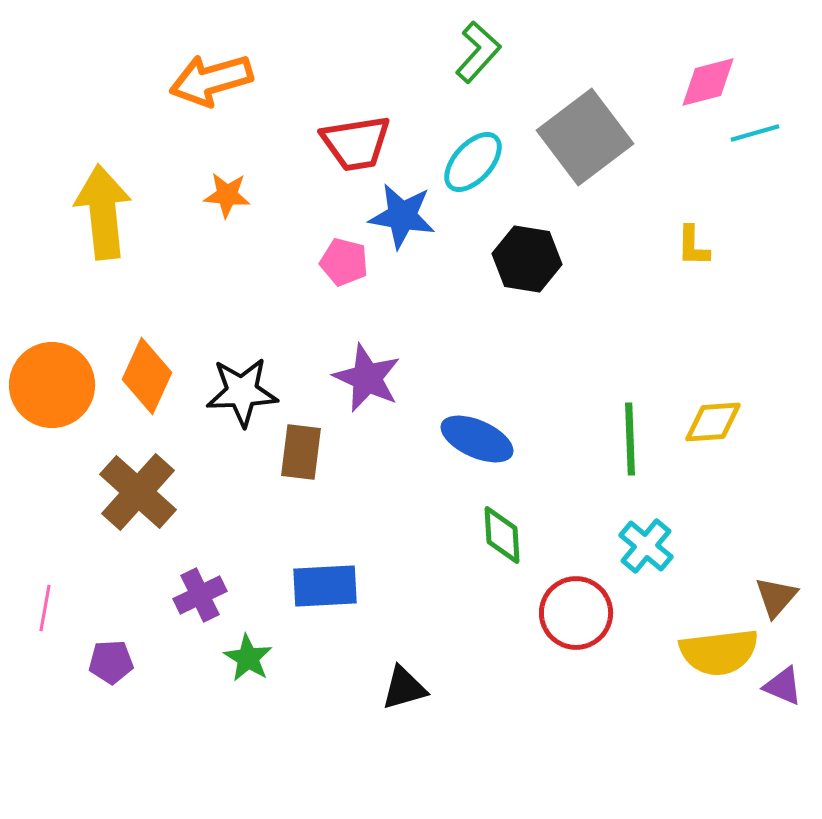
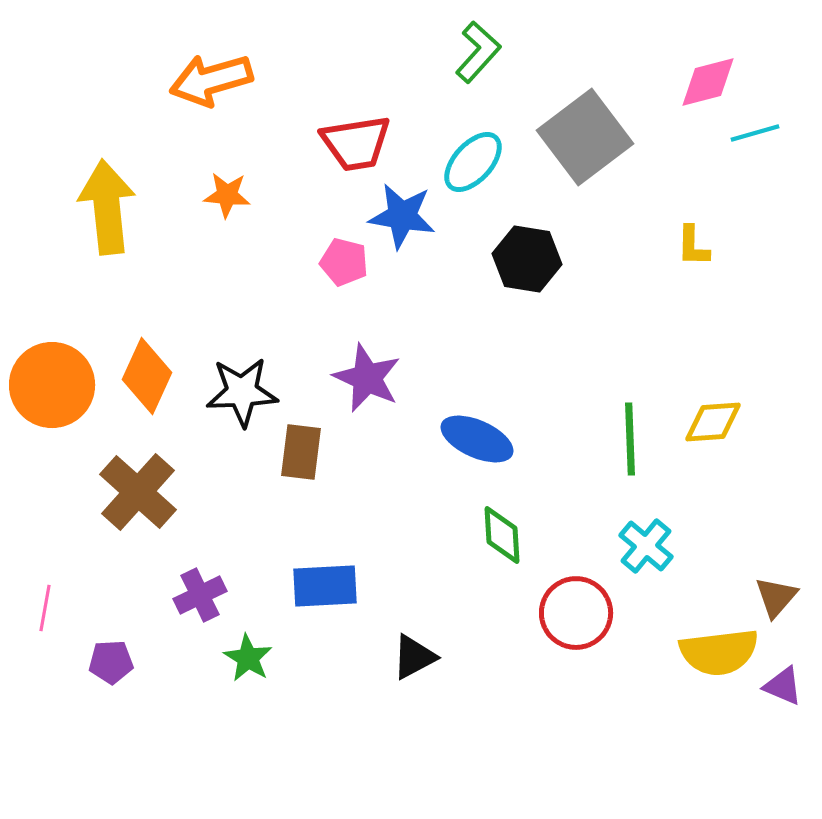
yellow arrow: moved 4 px right, 5 px up
black triangle: moved 10 px right, 31 px up; rotated 12 degrees counterclockwise
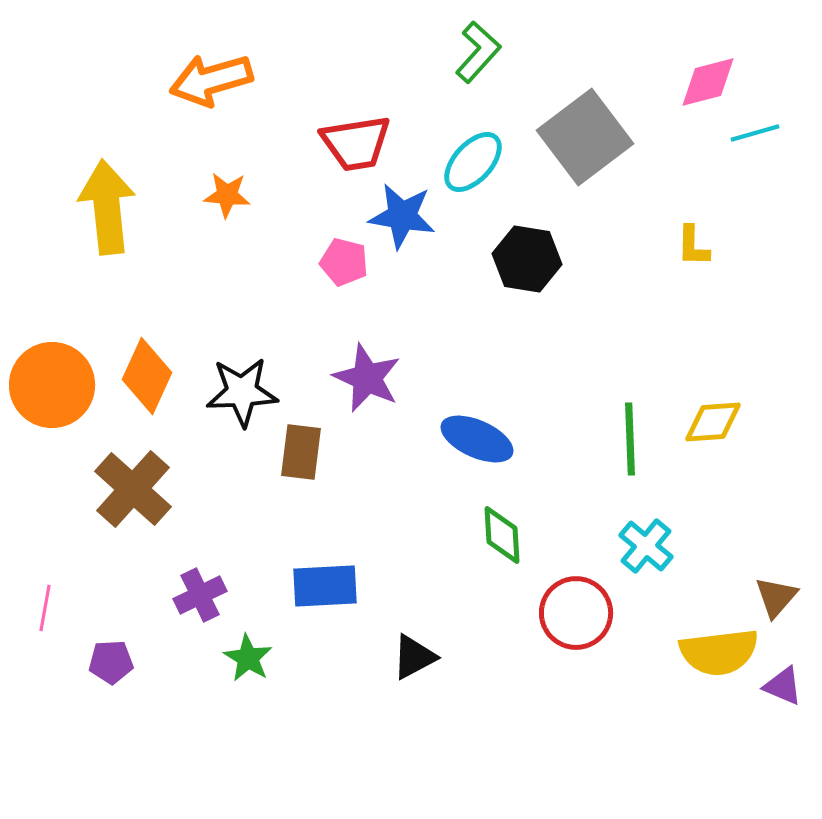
brown cross: moved 5 px left, 3 px up
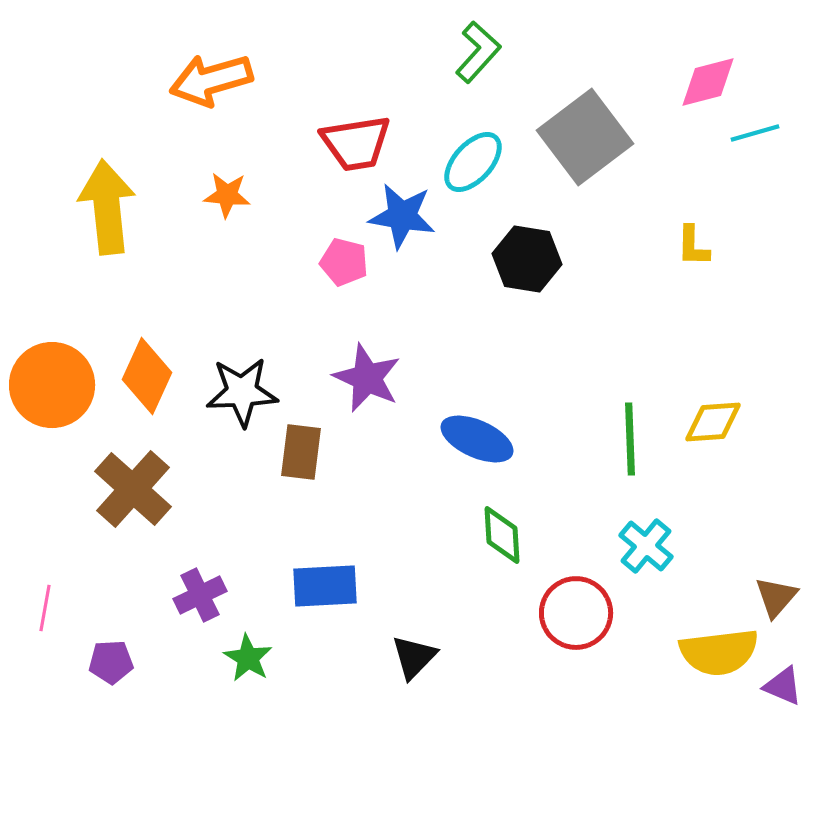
black triangle: rotated 18 degrees counterclockwise
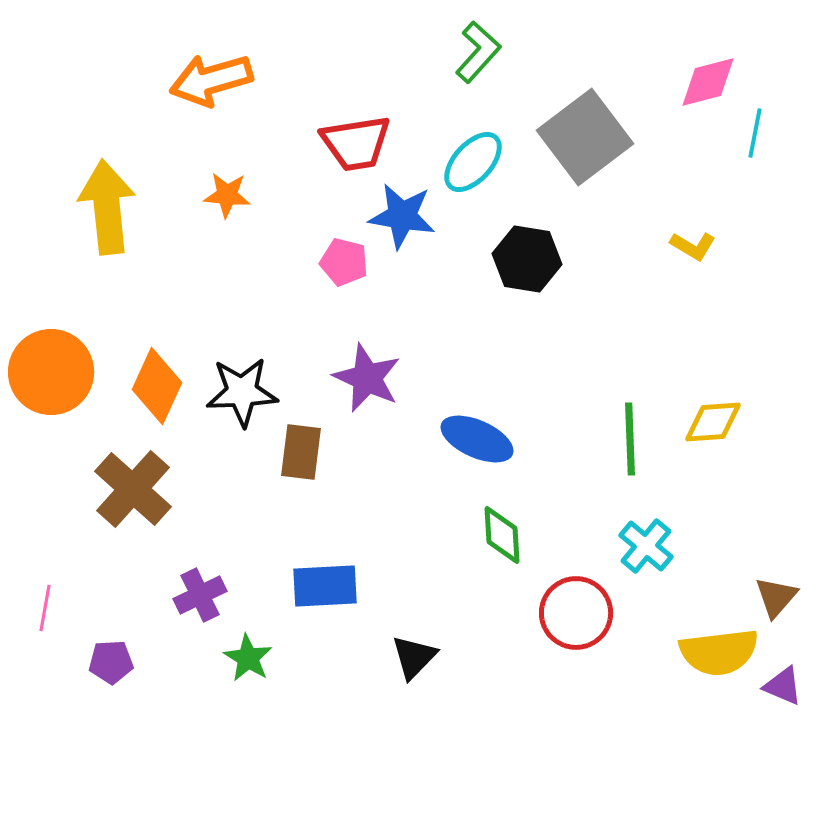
cyan line: rotated 63 degrees counterclockwise
yellow L-shape: rotated 60 degrees counterclockwise
orange diamond: moved 10 px right, 10 px down
orange circle: moved 1 px left, 13 px up
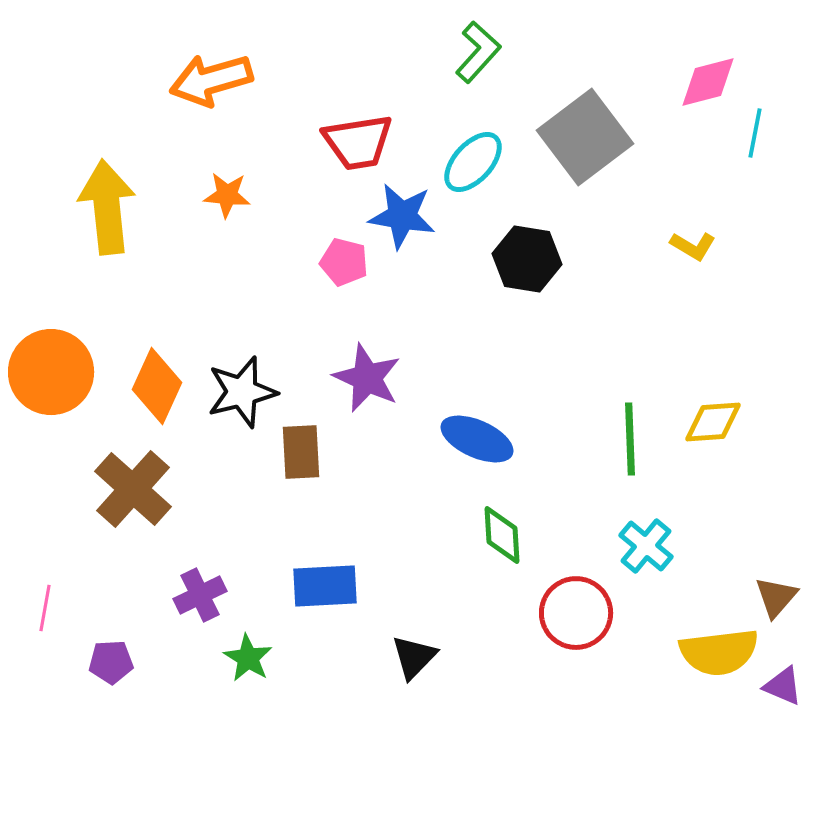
red trapezoid: moved 2 px right, 1 px up
black star: rotated 12 degrees counterclockwise
brown rectangle: rotated 10 degrees counterclockwise
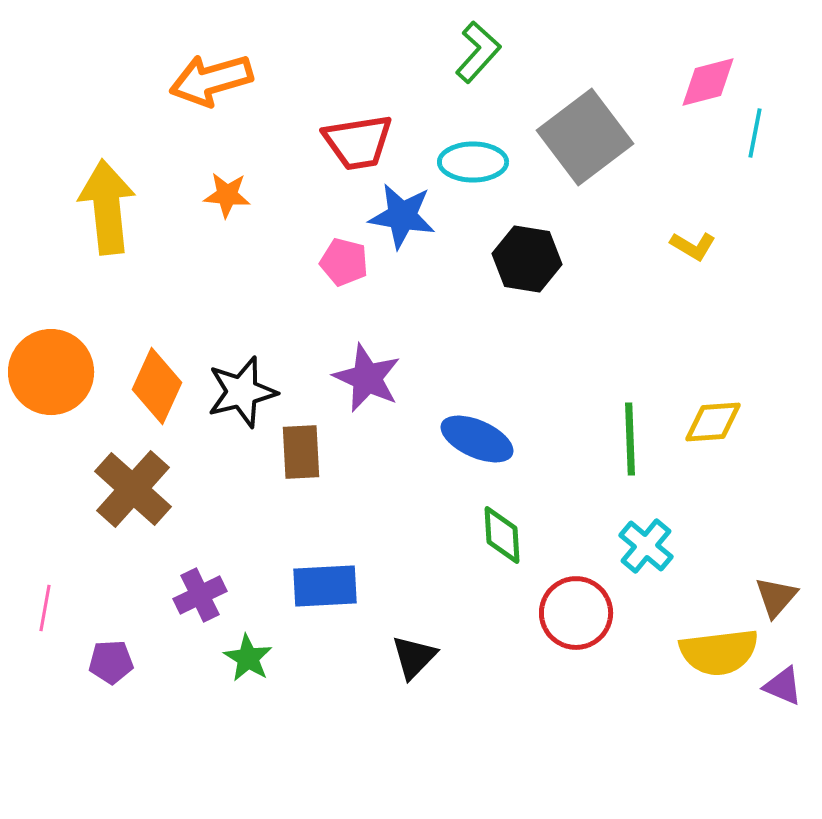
cyan ellipse: rotated 48 degrees clockwise
